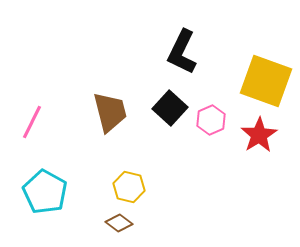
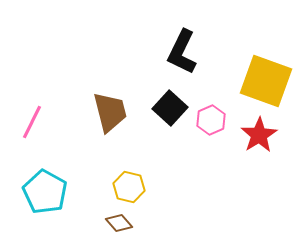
brown diamond: rotated 12 degrees clockwise
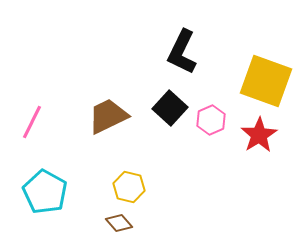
brown trapezoid: moved 2 px left, 4 px down; rotated 102 degrees counterclockwise
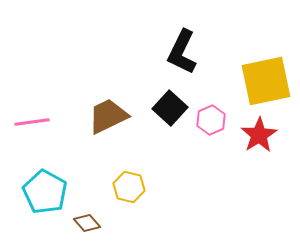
yellow square: rotated 32 degrees counterclockwise
pink line: rotated 56 degrees clockwise
brown diamond: moved 32 px left
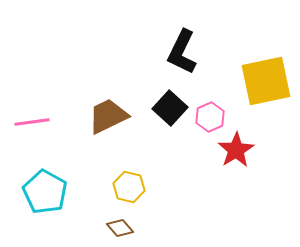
pink hexagon: moved 1 px left, 3 px up
red star: moved 23 px left, 15 px down
brown diamond: moved 33 px right, 5 px down
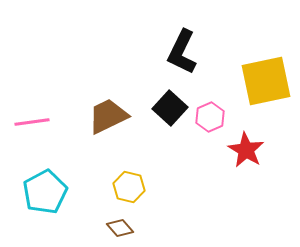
red star: moved 10 px right; rotated 9 degrees counterclockwise
cyan pentagon: rotated 15 degrees clockwise
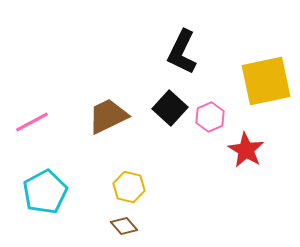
pink line: rotated 20 degrees counterclockwise
brown diamond: moved 4 px right, 2 px up
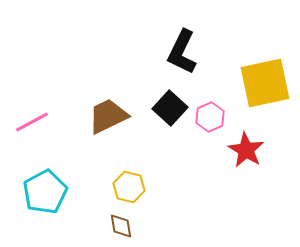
yellow square: moved 1 px left, 2 px down
brown diamond: moved 3 px left; rotated 32 degrees clockwise
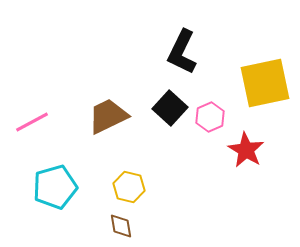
cyan pentagon: moved 10 px right, 5 px up; rotated 12 degrees clockwise
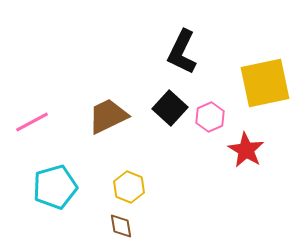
yellow hexagon: rotated 8 degrees clockwise
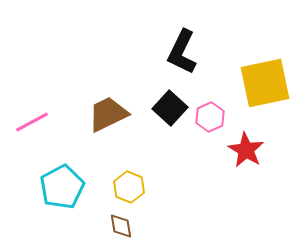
brown trapezoid: moved 2 px up
cyan pentagon: moved 7 px right; rotated 12 degrees counterclockwise
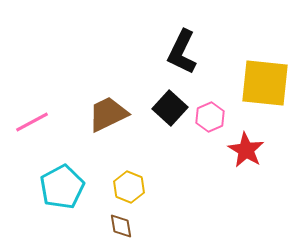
yellow square: rotated 18 degrees clockwise
